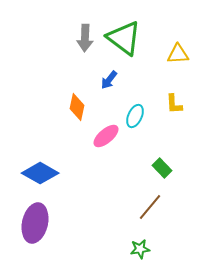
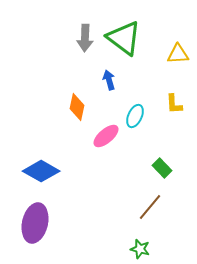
blue arrow: rotated 126 degrees clockwise
blue diamond: moved 1 px right, 2 px up
green star: rotated 24 degrees clockwise
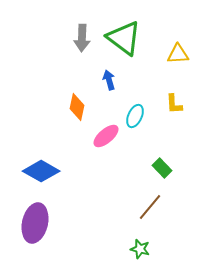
gray arrow: moved 3 px left
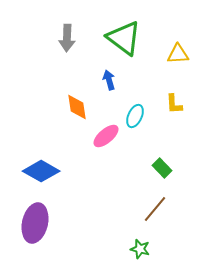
gray arrow: moved 15 px left
orange diamond: rotated 20 degrees counterclockwise
brown line: moved 5 px right, 2 px down
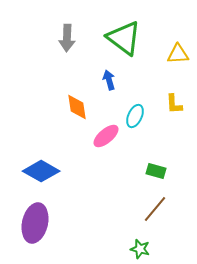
green rectangle: moved 6 px left, 3 px down; rotated 30 degrees counterclockwise
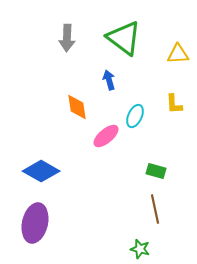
brown line: rotated 52 degrees counterclockwise
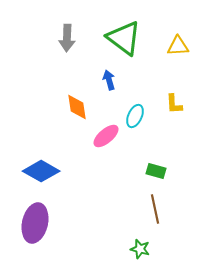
yellow triangle: moved 8 px up
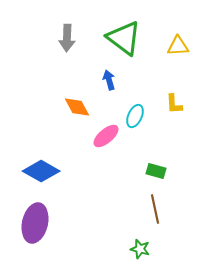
orange diamond: rotated 20 degrees counterclockwise
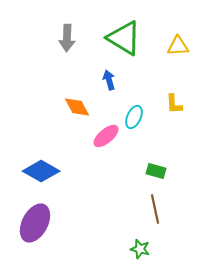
green triangle: rotated 6 degrees counterclockwise
cyan ellipse: moved 1 px left, 1 px down
purple ellipse: rotated 15 degrees clockwise
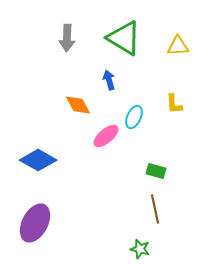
orange diamond: moved 1 px right, 2 px up
blue diamond: moved 3 px left, 11 px up
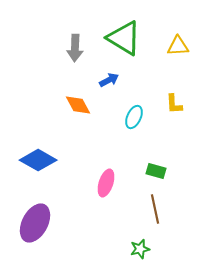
gray arrow: moved 8 px right, 10 px down
blue arrow: rotated 78 degrees clockwise
pink ellipse: moved 47 px down; rotated 32 degrees counterclockwise
green star: rotated 30 degrees counterclockwise
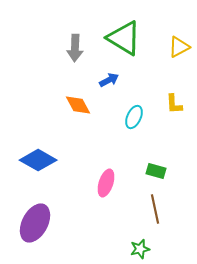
yellow triangle: moved 1 px right, 1 px down; rotated 25 degrees counterclockwise
